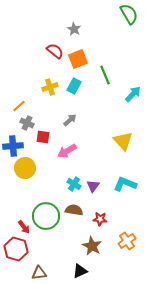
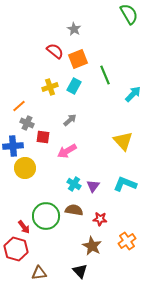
black triangle: rotated 49 degrees counterclockwise
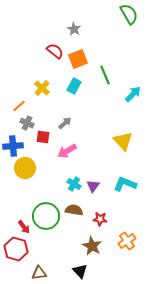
yellow cross: moved 8 px left, 1 px down; rotated 28 degrees counterclockwise
gray arrow: moved 5 px left, 3 px down
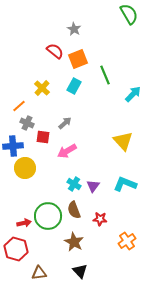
brown semicircle: rotated 120 degrees counterclockwise
green circle: moved 2 px right
red arrow: moved 4 px up; rotated 64 degrees counterclockwise
brown star: moved 18 px left, 4 px up
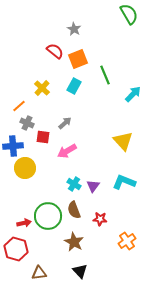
cyan L-shape: moved 1 px left, 2 px up
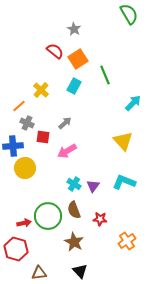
orange square: rotated 12 degrees counterclockwise
yellow cross: moved 1 px left, 2 px down
cyan arrow: moved 9 px down
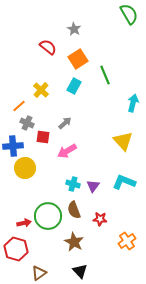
red semicircle: moved 7 px left, 4 px up
cyan arrow: rotated 30 degrees counterclockwise
cyan cross: moved 1 px left; rotated 16 degrees counterclockwise
brown triangle: rotated 28 degrees counterclockwise
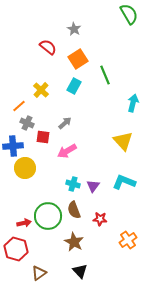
orange cross: moved 1 px right, 1 px up
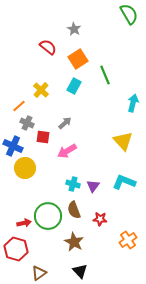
blue cross: rotated 30 degrees clockwise
